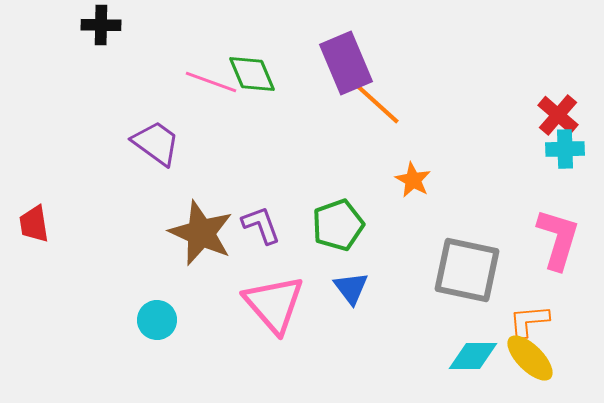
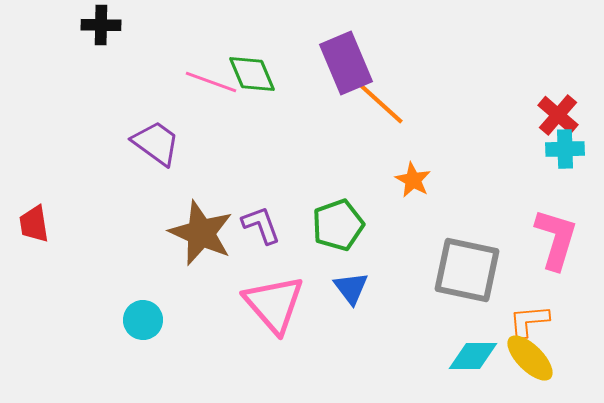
orange line: moved 4 px right
pink L-shape: moved 2 px left
cyan circle: moved 14 px left
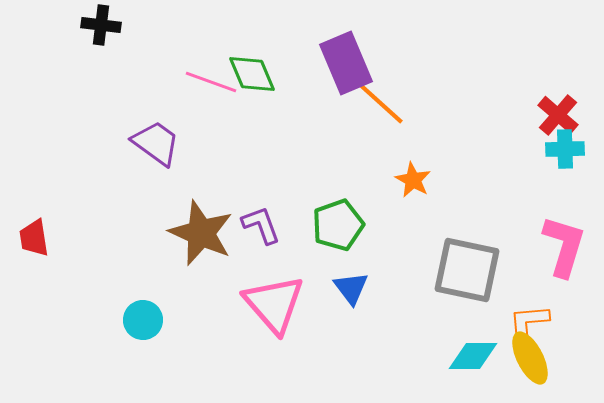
black cross: rotated 6 degrees clockwise
red trapezoid: moved 14 px down
pink L-shape: moved 8 px right, 7 px down
yellow ellipse: rotated 18 degrees clockwise
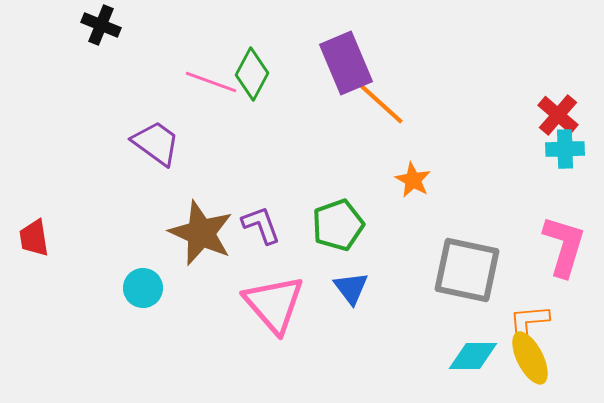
black cross: rotated 15 degrees clockwise
green diamond: rotated 51 degrees clockwise
cyan circle: moved 32 px up
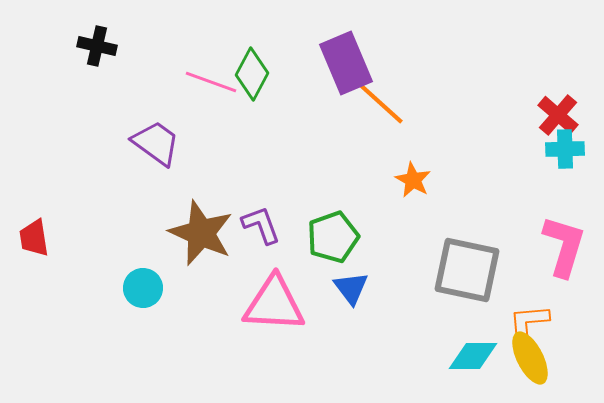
black cross: moved 4 px left, 21 px down; rotated 9 degrees counterclockwise
green pentagon: moved 5 px left, 12 px down
pink triangle: rotated 46 degrees counterclockwise
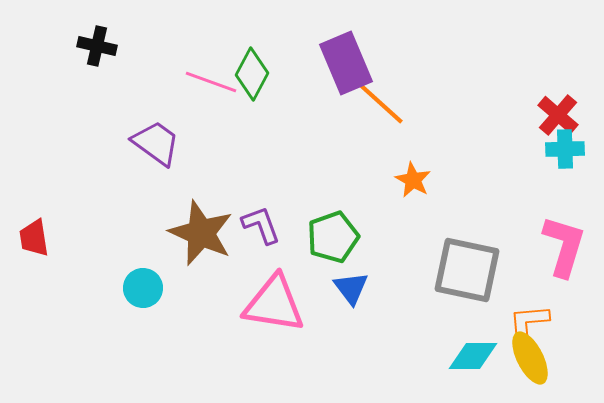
pink triangle: rotated 6 degrees clockwise
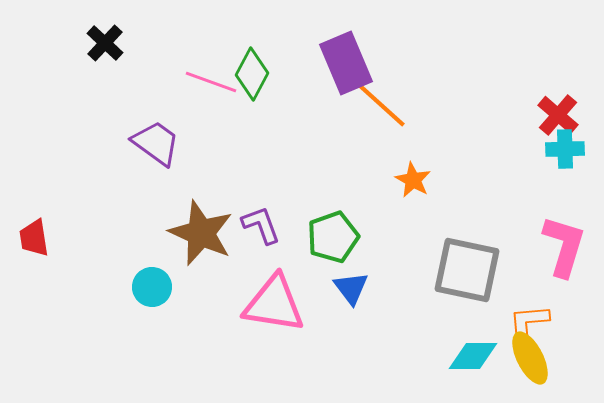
black cross: moved 8 px right, 3 px up; rotated 30 degrees clockwise
orange line: moved 2 px right, 3 px down
cyan circle: moved 9 px right, 1 px up
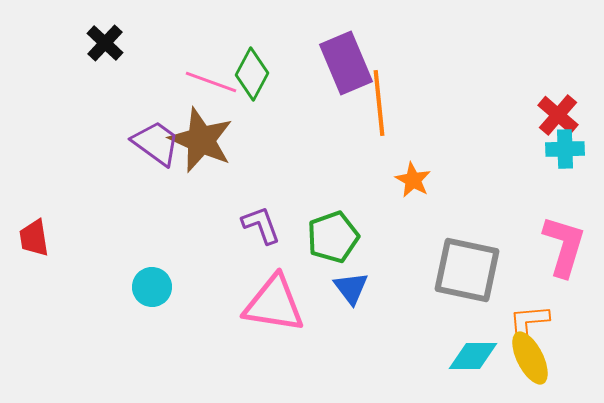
orange line: rotated 42 degrees clockwise
brown star: moved 93 px up
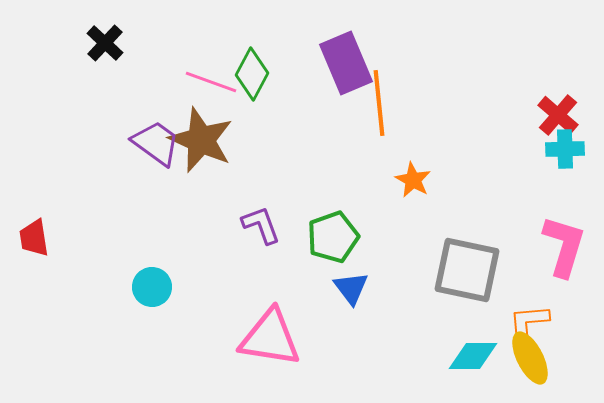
pink triangle: moved 4 px left, 34 px down
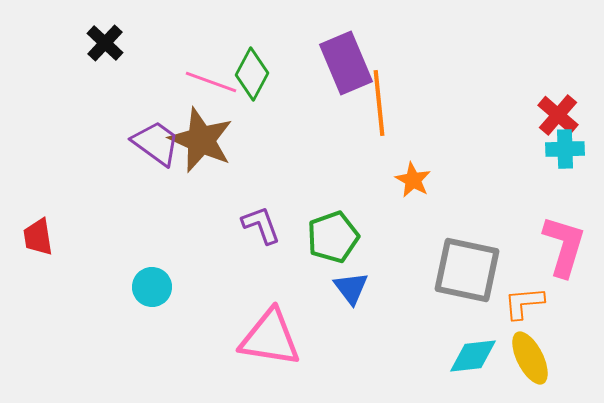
red trapezoid: moved 4 px right, 1 px up
orange L-shape: moved 5 px left, 18 px up
cyan diamond: rotated 6 degrees counterclockwise
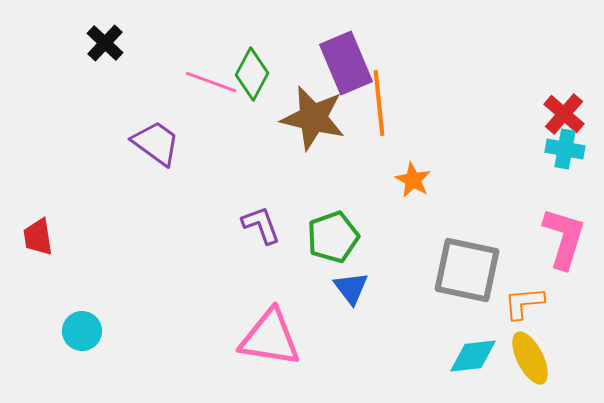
red cross: moved 6 px right, 1 px up
brown star: moved 112 px right, 22 px up; rotated 10 degrees counterclockwise
cyan cross: rotated 12 degrees clockwise
pink L-shape: moved 8 px up
cyan circle: moved 70 px left, 44 px down
